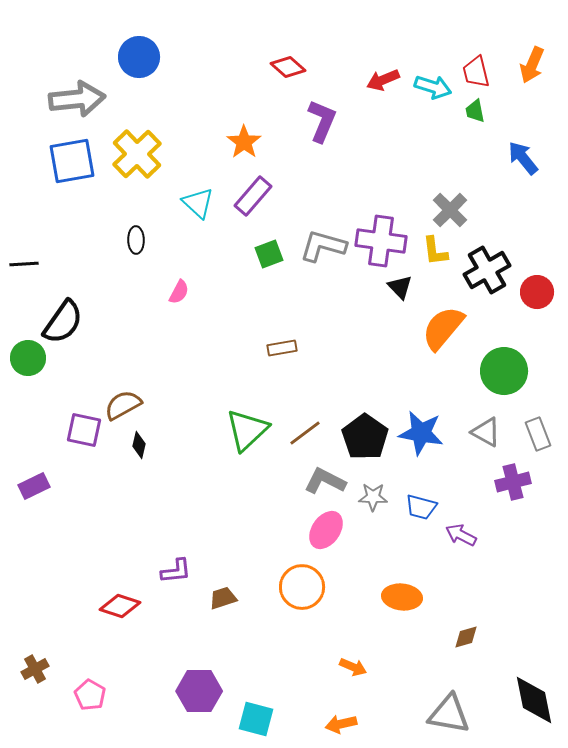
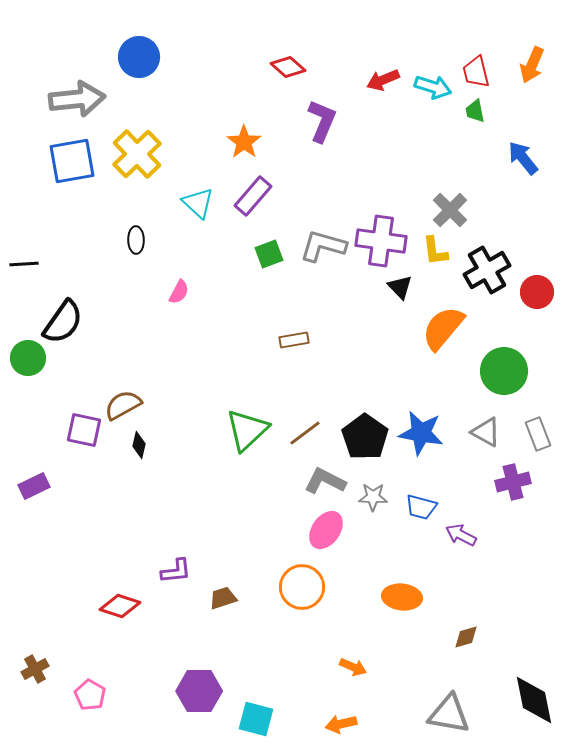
brown rectangle at (282, 348): moved 12 px right, 8 px up
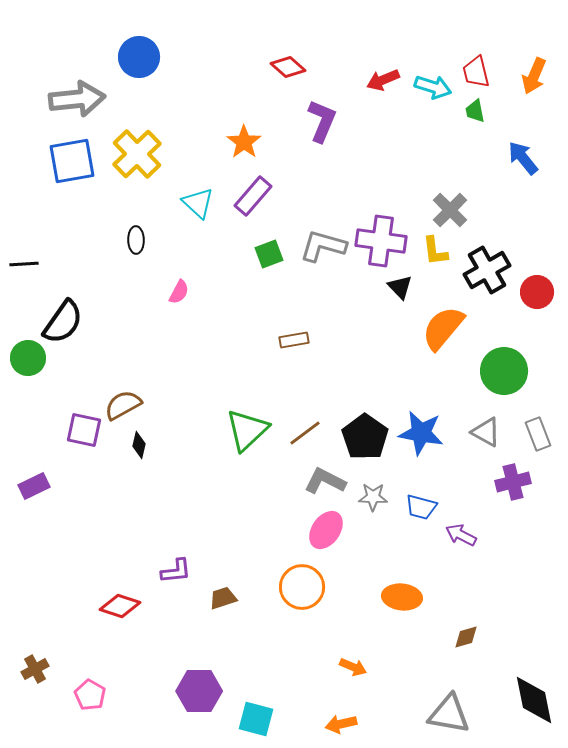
orange arrow at (532, 65): moved 2 px right, 11 px down
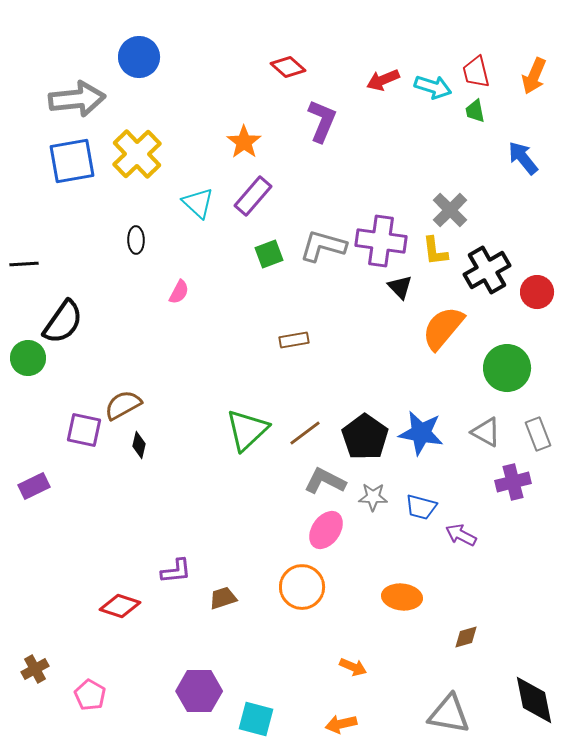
green circle at (504, 371): moved 3 px right, 3 px up
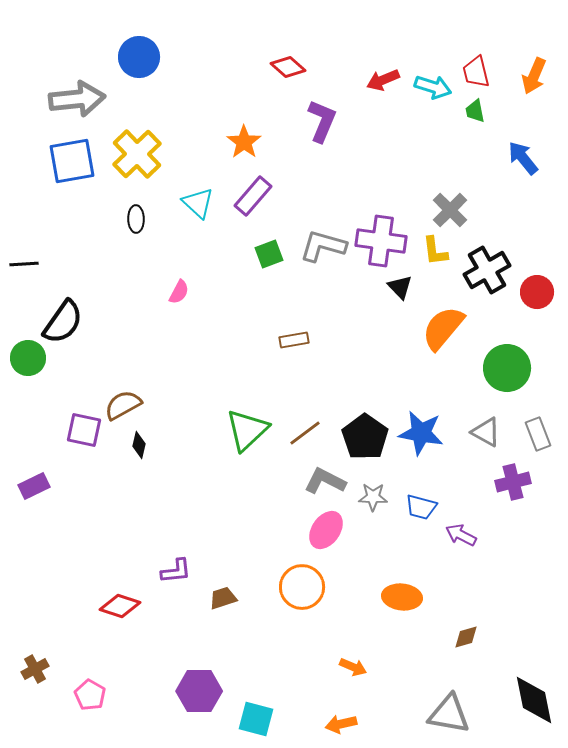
black ellipse at (136, 240): moved 21 px up
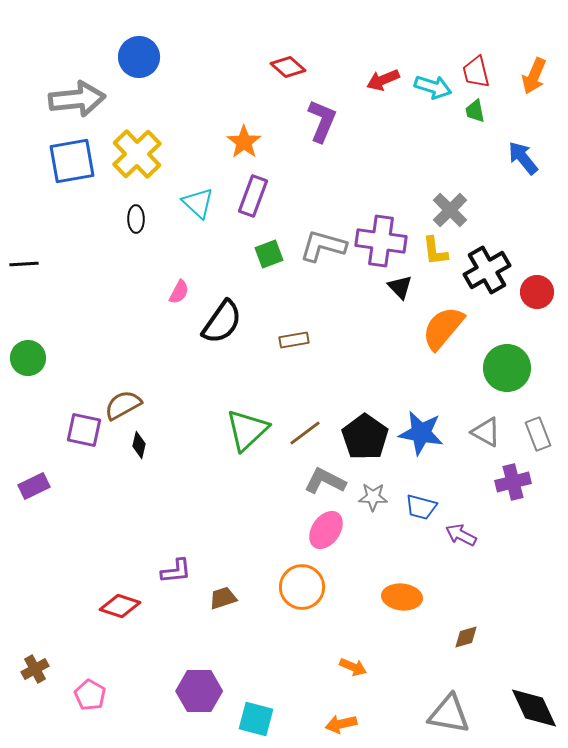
purple rectangle at (253, 196): rotated 21 degrees counterclockwise
black semicircle at (63, 322): moved 159 px right
black diamond at (534, 700): moved 8 px down; rotated 14 degrees counterclockwise
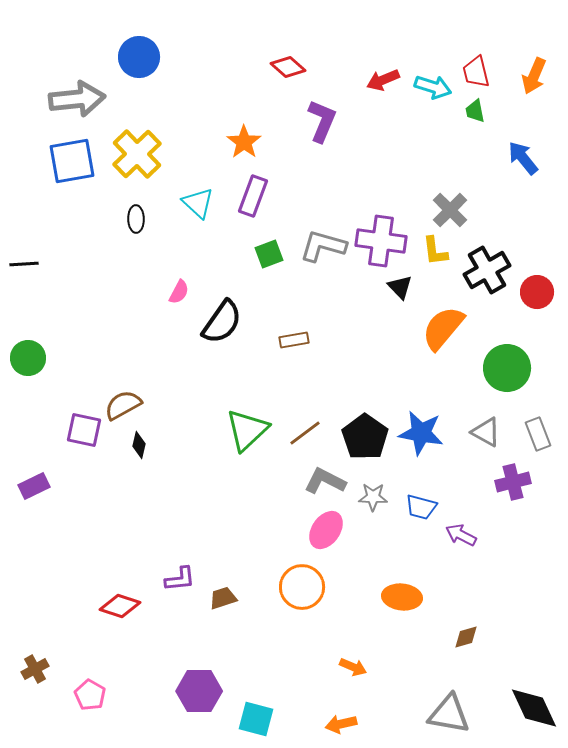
purple L-shape at (176, 571): moved 4 px right, 8 px down
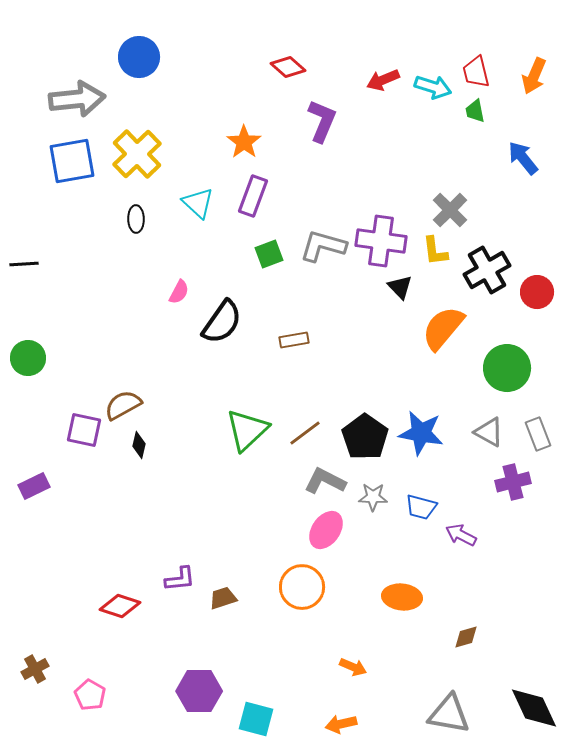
gray triangle at (486, 432): moved 3 px right
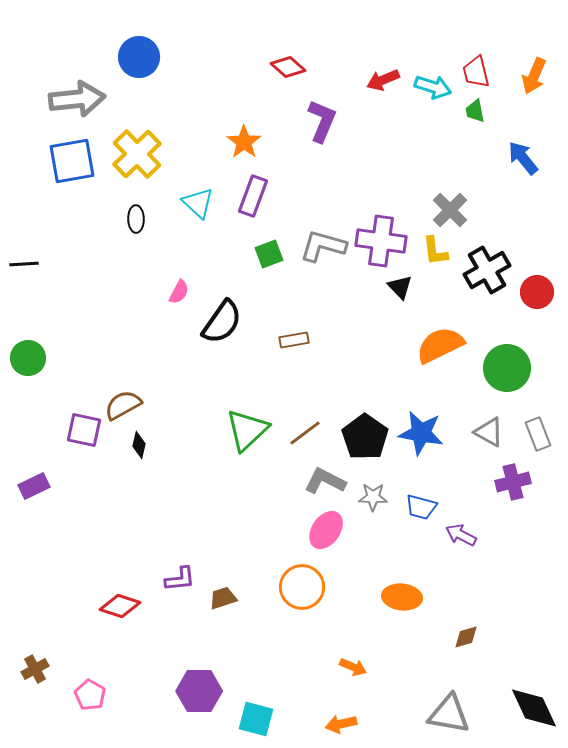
orange semicircle at (443, 328): moved 3 px left, 17 px down; rotated 24 degrees clockwise
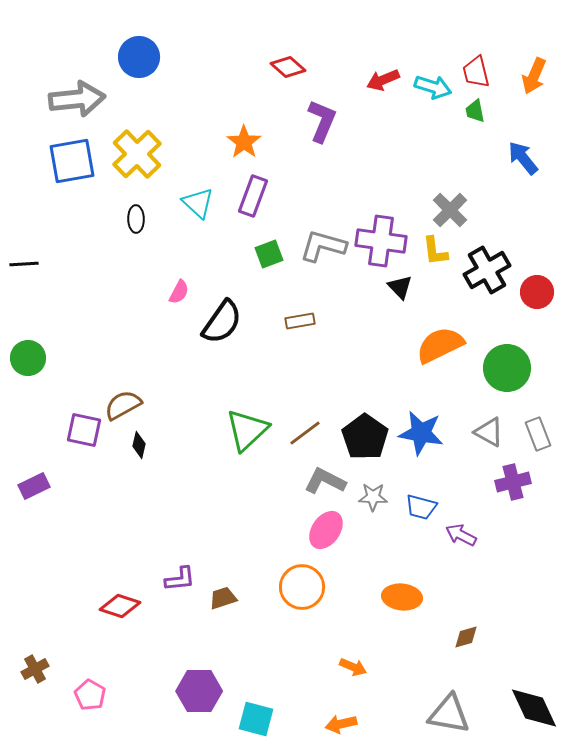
brown rectangle at (294, 340): moved 6 px right, 19 px up
